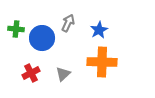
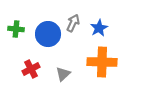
gray arrow: moved 5 px right
blue star: moved 2 px up
blue circle: moved 6 px right, 4 px up
red cross: moved 4 px up
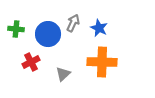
blue star: rotated 18 degrees counterclockwise
red cross: moved 7 px up
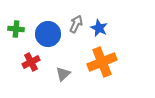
gray arrow: moved 3 px right, 1 px down
orange cross: rotated 24 degrees counterclockwise
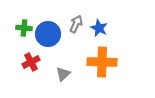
green cross: moved 8 px right, 1 px up
orange cross: rotated 24 degrees clockwise
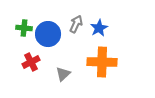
blue star: rotated 18 degrees clockwise
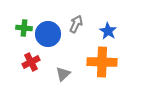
blue star: moved 9 px right, 3 px down; rotated 12 degrees counterclockwise
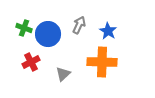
gray arrow: moved 3 px right, 1 px down
green cross: rotated 14 degrees clockwise
